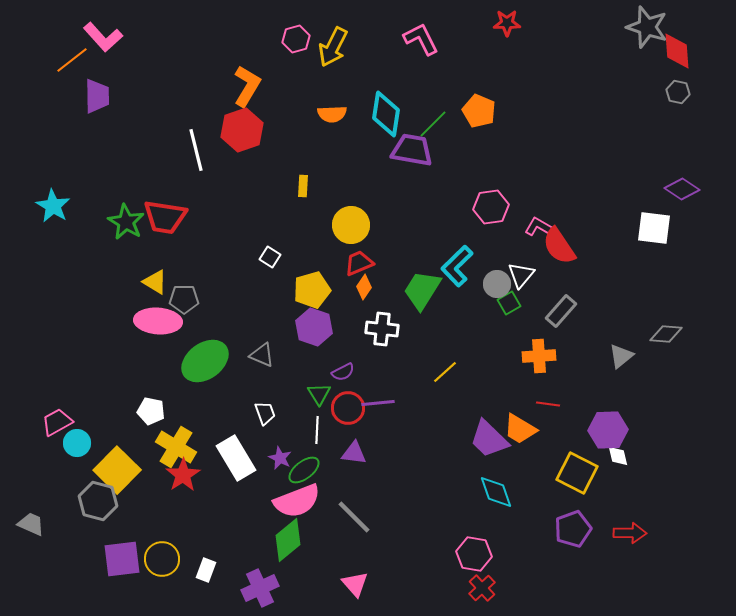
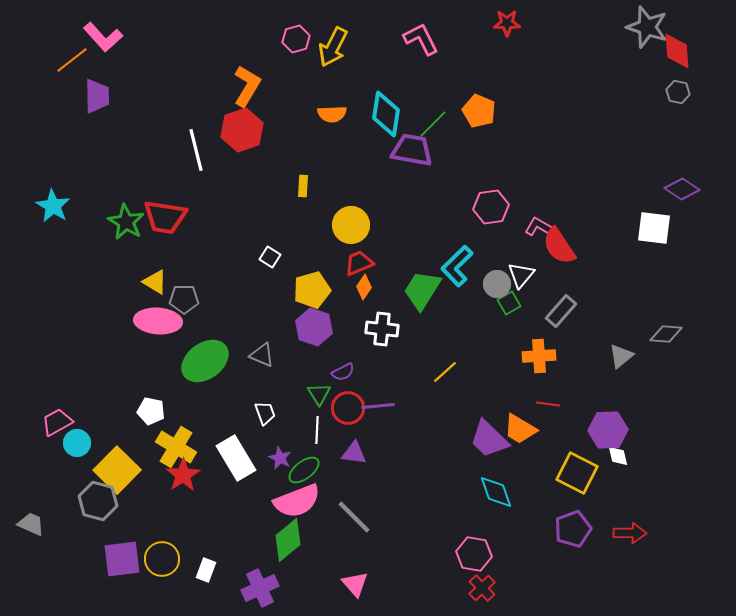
purple line at (378, 403): moved 3 px down
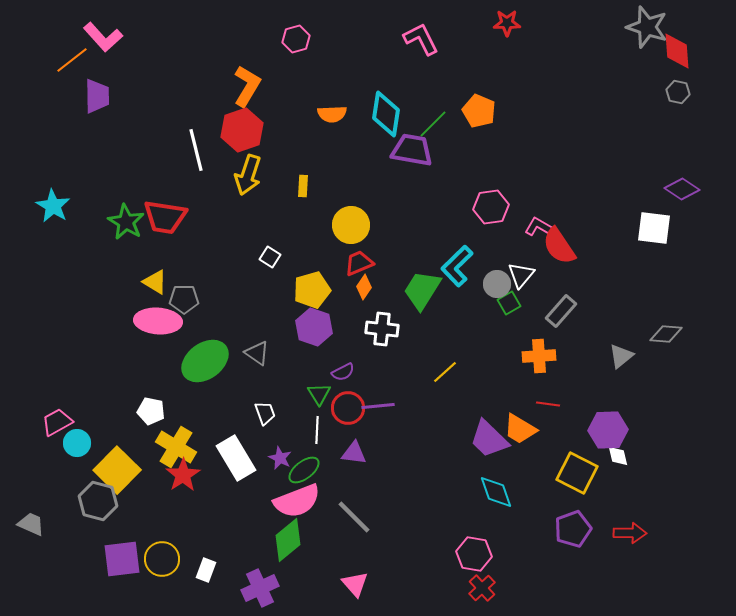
yellow arrow at (333, 47): moved 85 px left, 128 px down; rotated 9 degrees counterclockwise
gray triangle at (262, 355): moved 5 px left, 2 px up; rotated 12 degrees clockwise
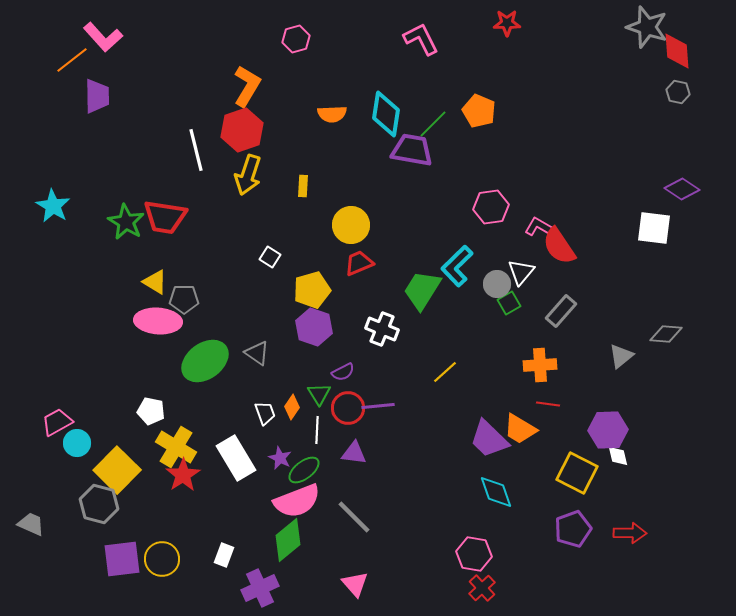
white triangle at (521, 275): moved 3 px up
orange diamond at (364, 287): moved 72 px left, 120 px down
white cross at (382, 329): rotated 16 degrees clockwise
orange cross at (539, 356): moved 1 px right, 9 px down
gray hexagon at (98, 501): moved 1 px right, 3 px down
white rectangle at (206, 570): moved 18 px right, 15 px up
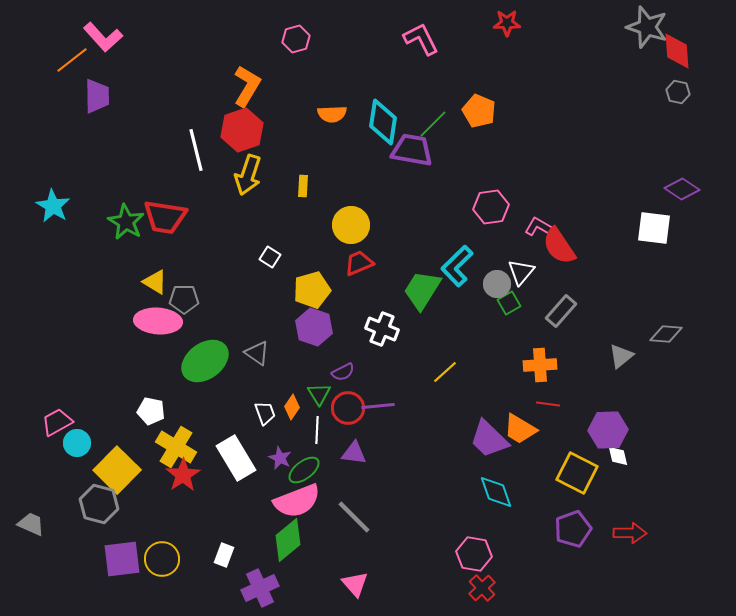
cyan diamond at (386, 114): moved 3 px left, 8 px down
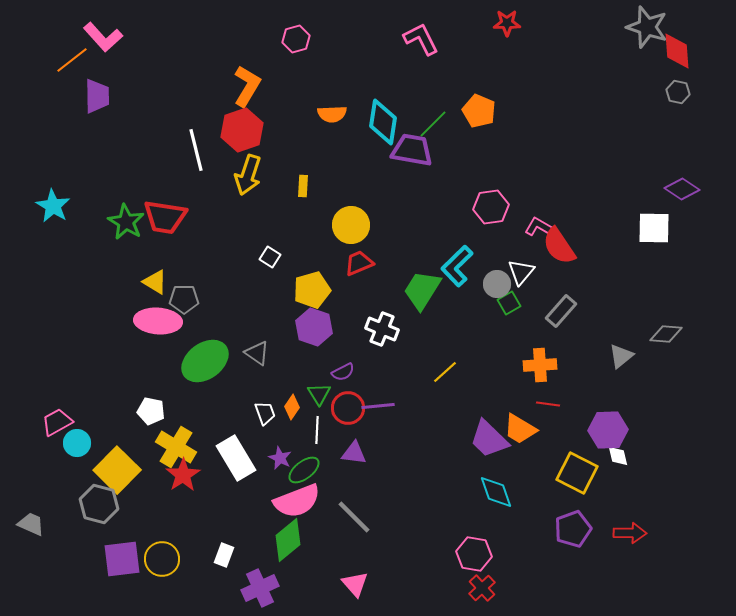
white square at (654, 228): rotated 6 degrees counterclockwise
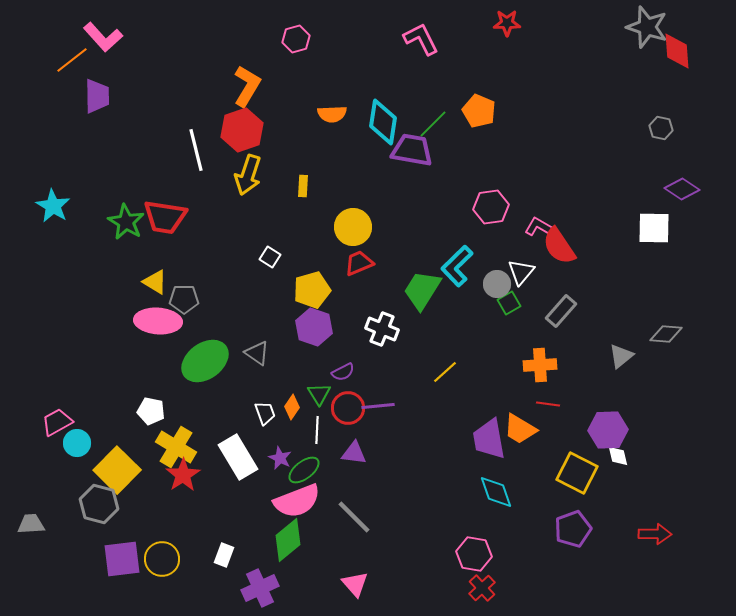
gray hexagon at (678, 92): moved 17 px left, 36 px down
yellow circle at (351, 225): moved 2 px right, 2 px down
purple trapezoid at (489, 439): rotated 36 degrees clockwise
white rectangle at (236, 458): moved 2 px right, 1 px up
gray trapezoid at (31, 524): rotated 28 degrees counterclockwise
red arrow at (630, 533): moved 25 px right, 1 px down
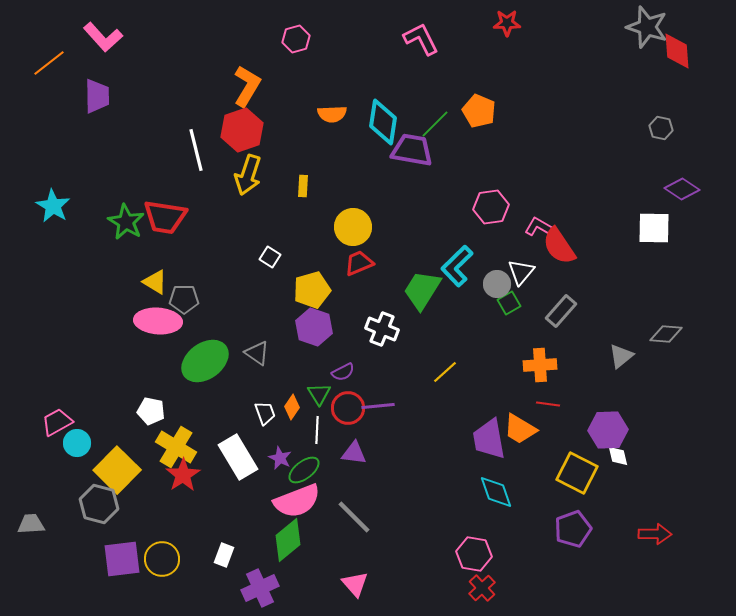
orange line at (72, 60): moved 23 px left, 3 px down
green line at (433, 124): moved 2 px right
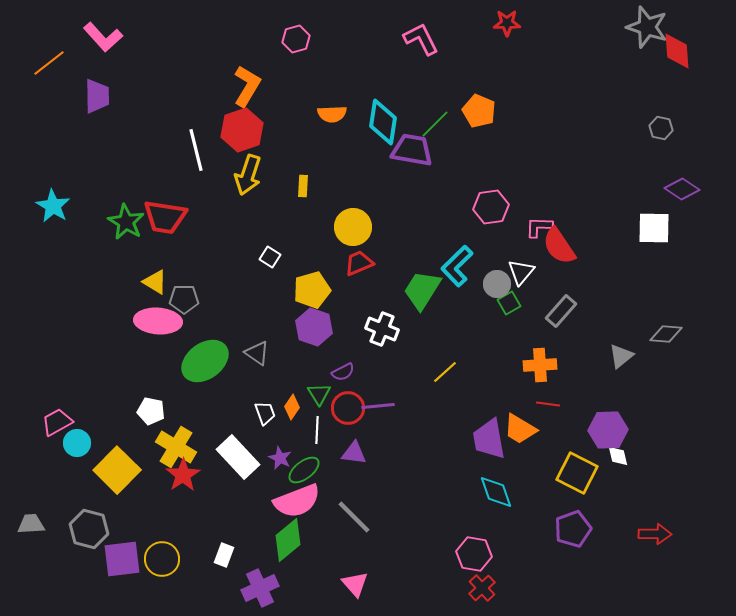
pink L-shape at (539, 227): rotated 28 degrees counterclockwise
white rectangle at (238, 457): rotated 12 degrees counterclockwise
gray hexagon at (99, 504): moved 10 px left, 25 px down
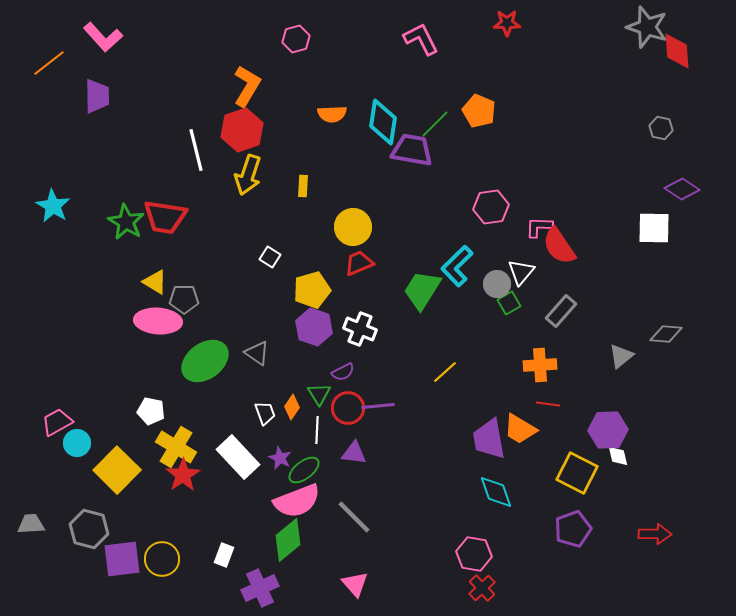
white cross at (382, 329): moved 22 px left
